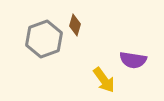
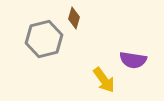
brown diamond: moved 1 px left, 7 px up
gray hexagon: rotated 6 degrees clockwise
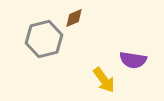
brown diamond: rotated 50 degrees clockwise
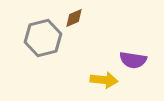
gray hexagon: moved 1 px left, 1 px up
yellow arrow: rotated 48 degrees counterclockwise
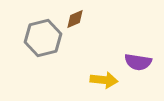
brown diamond: moved 1 px right, 1 px down
purple semicircle: moved 5 px right, 2 px down
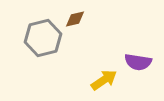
brown diamond: rotated 10 degrees clockwise
yellow arrow: rotated 40 degrees counterclockwise
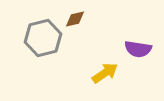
purple semicircle: moved 13 px up
yellow arrow: moved 1 px right, 7 px up
